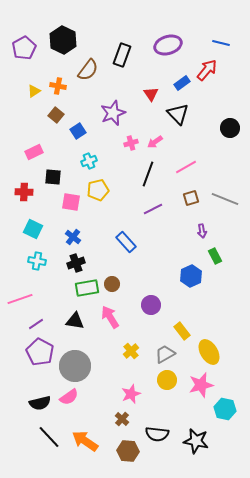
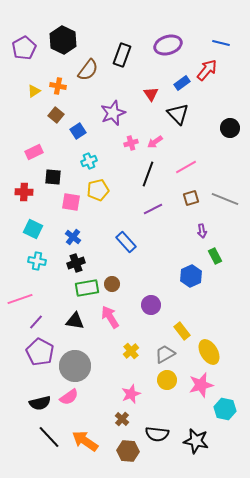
purple line at (36, 324): moved 2 px up; rotated 14 degrees counterclockwise
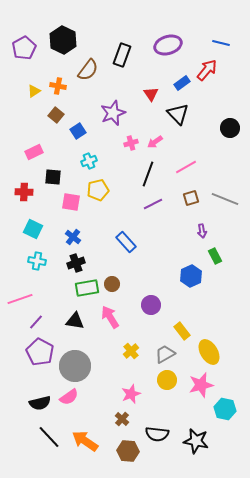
purple line at (153, 209): moved 5 px up
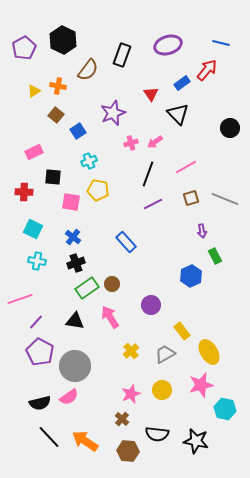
yellow pentagon at (98, 190): rotated 25 degrees clockwise
green rectangle at (87, 288): rotated 25 degrees counterclockwise
yellow circle at (167, 380): moved 5 px left, 10 px down
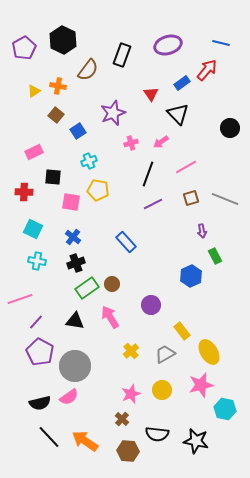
pink arrow at (155, 142): moved 6 px right
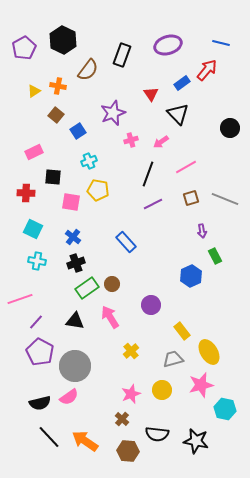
pink cross at (131, 143): moved 3 px up
red cross at (24, 192): moved 2 px right, 1 px down
gray trapezoid at (165, 354): moved 8 px right, 5 px down; rotated 15 degrees clockwise
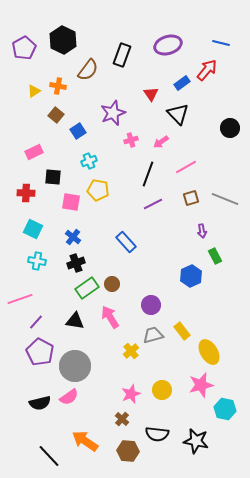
gray trapezoid at (173, 359): moved 20 px left, 24 px up
black line at (49, 437): moved 19 px down
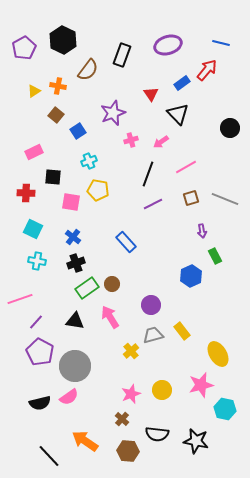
yellow ellipse at (209, 352): moved 9 px right, 2 px down
